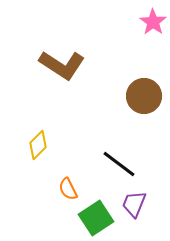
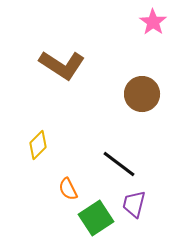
brown circle: moved 2 px left, 2 px up
purple trapezoid: rotated 8 degrees counterclockwise
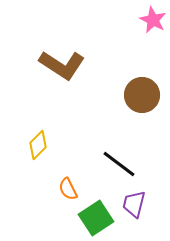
pink star: moved 2 px up; rotated 8 degrees counterclockwise
brown circle: moved 1 px down
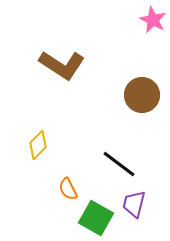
green square: rotated 28 degrees counterclockwise
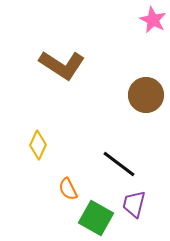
brown circle: moved 4 px right
yellow diamond: rotated 20 degrees counterclockwise
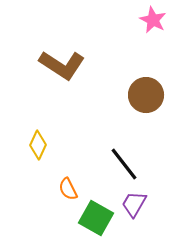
black line: moved 5 px right; rotated 15 degrees clockwise
purple trapezoid: rotated 16 degrees clockwise
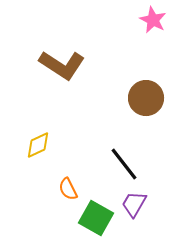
brown circle: moved 3 px down
yellow diamond: rotated 40 degrees clockwise
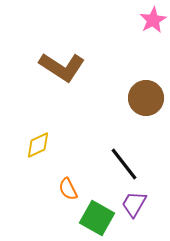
pink star: rotated 16 degrees clockwise
brown L-shape: moved 2 px down
green square: moved 1 px right
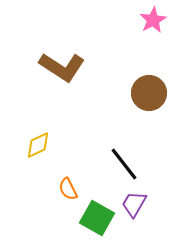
brown circle: moved 3 px right, 5 px up
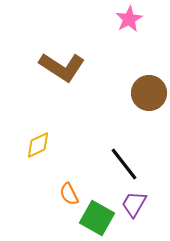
pink star: moved 24 px left, 1 px up
orange semicircle: moved 1 px right, 5 px down
